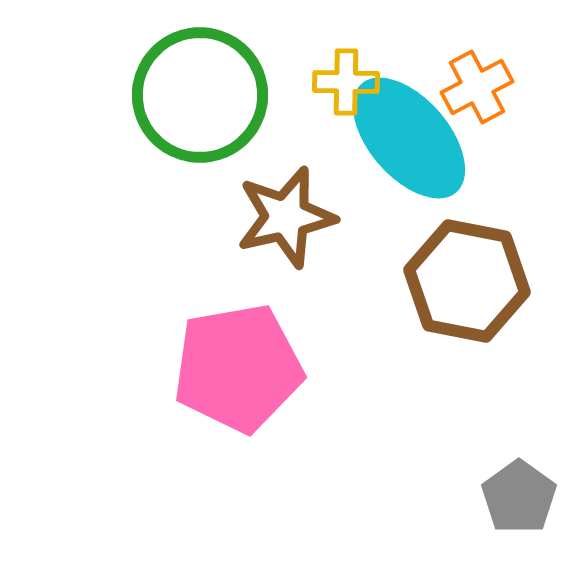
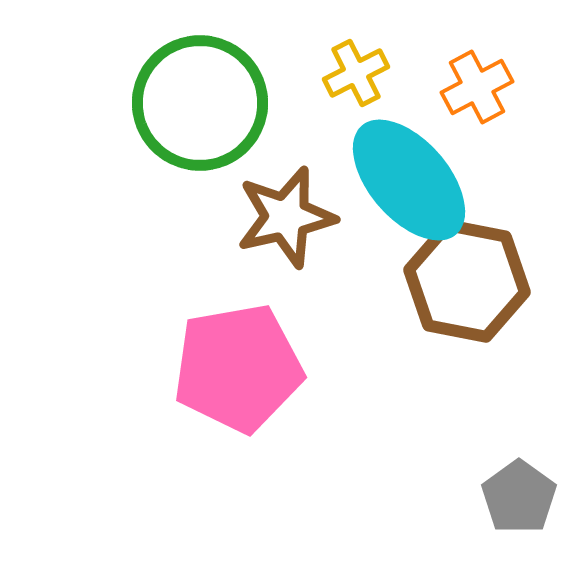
yellow cross: moved 10 px right, 9 px up; rotated 28 degrees counterclockwise
green circle: moved 8 px down
cyan ellipse: moved 42 px down
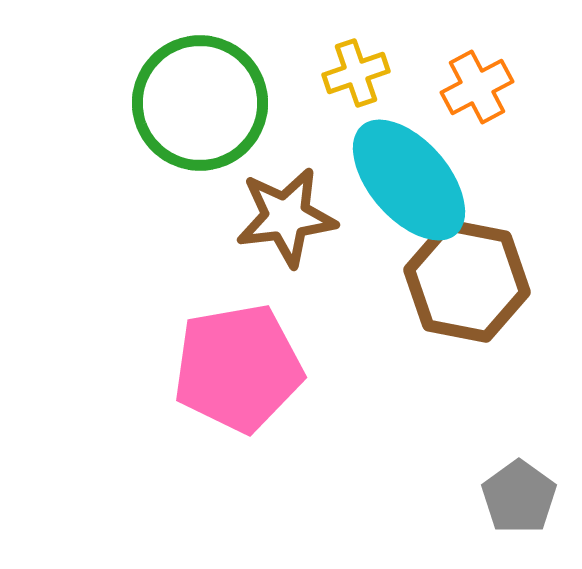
yellow cross: rotated 8 degrees clockwise
brown star: rotated 6 degrees clockwise
